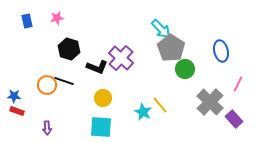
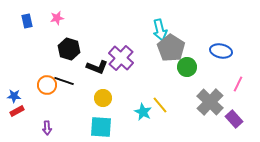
cyan arrow: moved 1 px left, 1 px down; rotated 30 degrees clockwise
blue ellipse: rotated 65 degrees counterclockwise
green circle: moved 2 px right, 2 px up
red rectangle: rotated 48 degrees counterclockwise
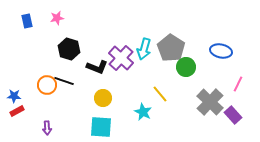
cyan arrow: moved 16 px left, 19 px down; rotated 30 degrees clockwise
green circle: moved 1 px left
yellow line: moved 11 px up
purple rectangle: moved 1 px left, 4 px up
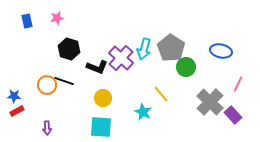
yellow line: moved 1 px right
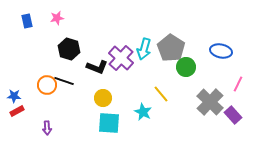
cyan square: moved 8 px right, 4 px up
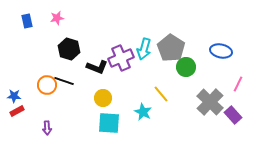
purple cross: rotated 25 degrees clockwise
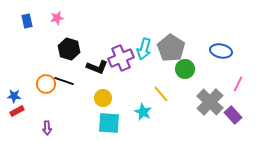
green circle: moved 1 px left, 2 px down
orange circle: moved 1 px left, 1 px up
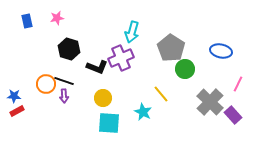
cyan arrow: moved 12 px left, 17 px up
purple arrow: moved 17 px right, 32 px up
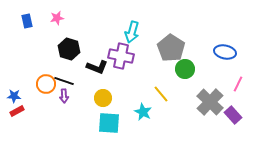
blue ellipse: moved 4 px right, 1 px down
purple cross: moved 2 px up; rotated 35 degrees clockwise
